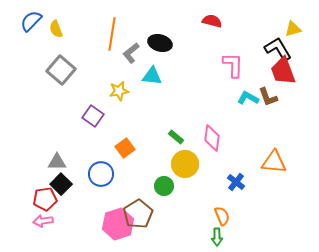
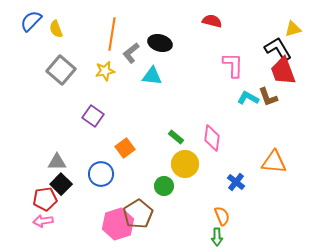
yellow star: moved 14 px left, 20 px up
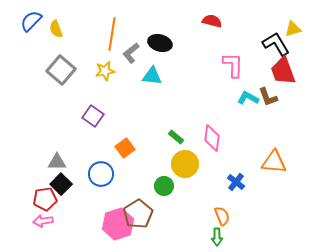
black L-shape: moved 2 px left, 5 px up
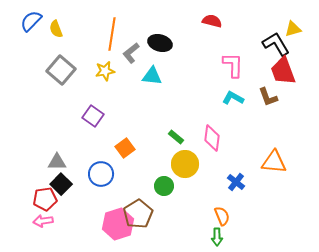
cyan L-shape: moved 15 px left
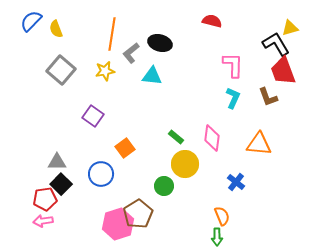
yellow triangle: moved 3 px left, 1 px up
cyan L-shape: rotated 85 degrees clockwise
orange triangle: moved 15 px left, 18 px up
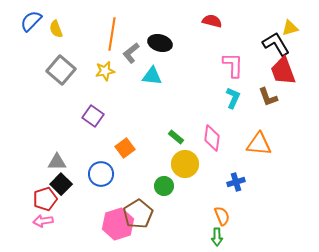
blue cross: rotated 36 degrees clockwise
red pentagon: rotated 10 degrees counterclockwise
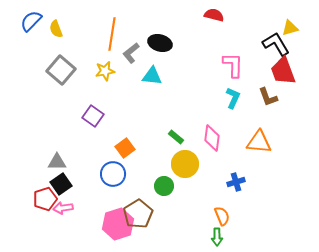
red semicircle: moved 2 px right, 6 px up
orange triangle: moved 2 px up
blue circle: moved 12 px right
black square: rotated 10 degrees clockwise
pink arrow: moved 20 px right, 13 px up
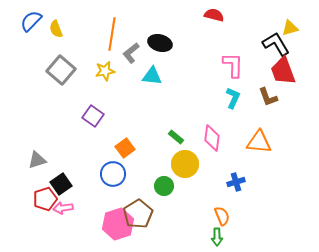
gray triangle: moved 20 px left, 2 px up; rotated 18 degrees counterclockwise
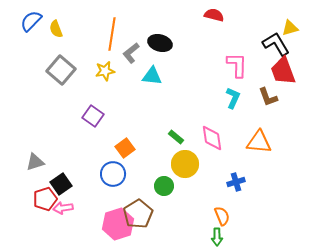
pink L-shape: moved 4 px right
pink diamond: rotated 16 degrees counterclockwise
gray triangle: moved 2 px left, 2 px down
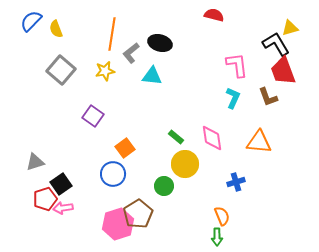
pink L-shape: rotated 8 degrees counterclockwise
